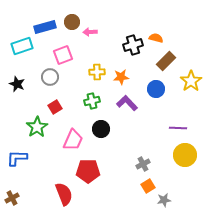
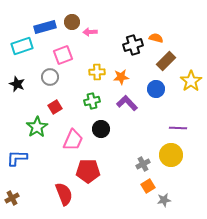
yellow circle: moved 14 px left
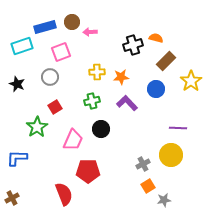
pink square: moved 2 px left, 3 px up
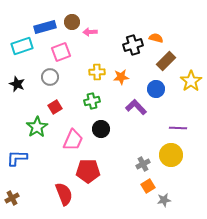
purple L-shape: moved 9 px right, 4 px down
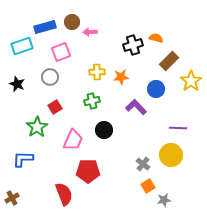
brown rectangle: moved 3 px right
black circle: moved 3 px right, 1 px down
blue L-shape: moved 6 px right, 1 px down
gray cross: rotated 24 degrees counterclockwise
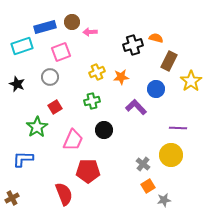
brown rectangle: rotated 18 degrees counterclockwise
yellow cross: rotated 21 degrees counterclockwise
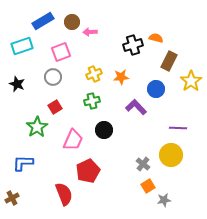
blue rectangle: moved 2 px left, 6 px up; rotated 15 degrees counterclockwise
yellow cross: moved 3 px left, 2 px down
gray circle: moved 3 px right
blue L-shape: moved 4 px down
red pentagon: rotated 25 degrees counterclockwise
